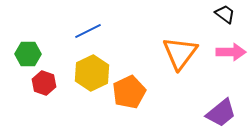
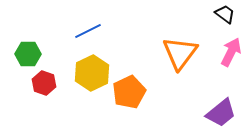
pink arrow: rotated 64 degrees counterclockwise
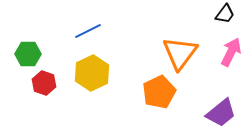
black trapezoid: rotated 90 degrees clockwise
orange pentagon: moved 30 px right
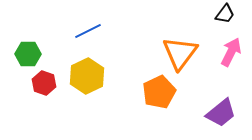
yellow hexagon: moved 5 px left, 3 px down
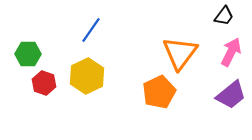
black trapezoid: moved 1 px left, 2 px down
blue line: moved 3 px right, 1 px up; rotated 28 degrees counterclockwise
purple trapezoid: moved 10 px right, 18 px up
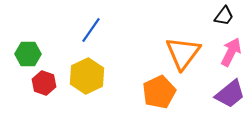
orange triangle: moved 3 px right
purple trapezoid: moved 1 px left, 1 px up
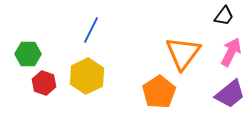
blue line: rotated 8 degrees counterclockwise
orange pentagon: rotated 8 degrees counterclockwise
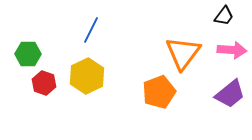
pink arrow: moved 1 px right, 2 px up; rotated 68 degrees clockwise
orange pentagon: rotated 12 degrees clockwise
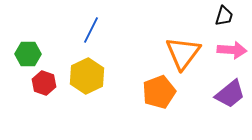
black trapezoid: rotated 20 degrees counterclockwise
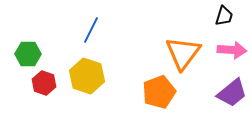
yellow hexagon: rotated 16 degrees counterclockwise
purple trapezoid: moved 2 px right, 1 px up
